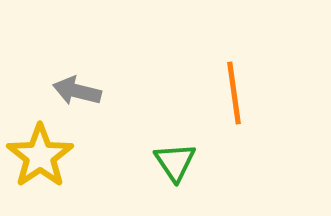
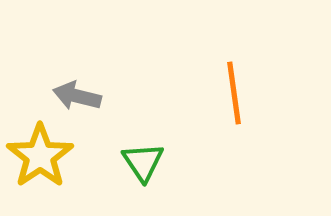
gray arrow: moved 5 px down
green triangle: moved 32 px left
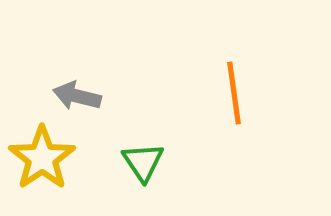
yellow star: moved 2 px right, 2 px down
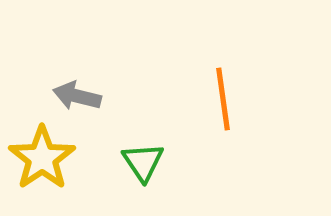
orange line: moved 11 px left, 6 px down
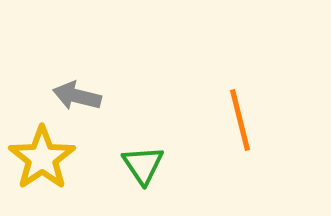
orange line: moved 17 px right, 21 px down; rotated 6 degrees counterclockwise
green triangle: moved 3 px down
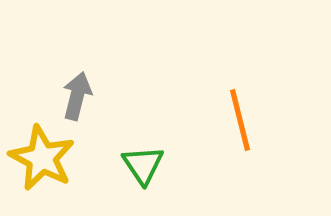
gray arrow: rotated 90 degrees clockwise
yellow star: rotated 10 degrees counterclockwise
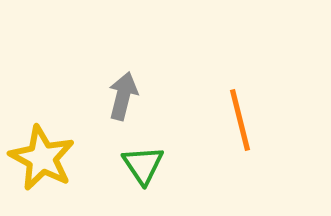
gray arrow: moved 46 px right
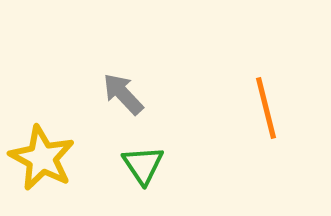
gray arrow: moved 2 px up; rotated 57 degrees counterclockwise
orange line: moved 26 px right, 12 px up
